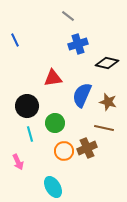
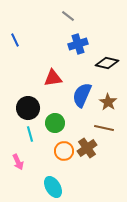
brown star: rotated 18 degrees clockwise
black circle: moved 1 px right, 2 px down
brown cross: rotated 12 degrees counterclockwise
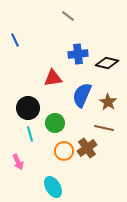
blue cross: moved 10 px down; rotated 12 degrees clockwise
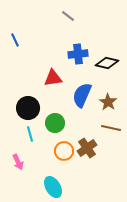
brown line: moved 7 px right
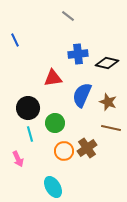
brown star: rotated 12 degrees counterclockwise
pink arrow: moved 3 px up
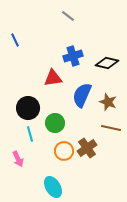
blue cross: moved 5 px left, 2 px down; rotated 12 degrees counterclockwise
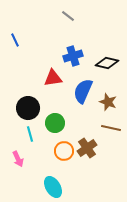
blue semicircle: moved 1 px right, 4 px up
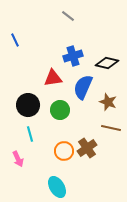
blue semicircle: moved 4 px up
black circle: moved 3 px up
green circle: moved 5 px right, 13 px up
cyan ellipse: moved 4 px right
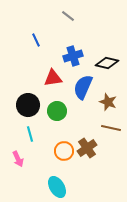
blue line: moved 21 px right
green circle: moved 3 px left, 1 px down
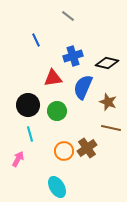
pink arrow: rotated 126 degrees counterclockwise
